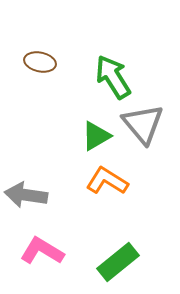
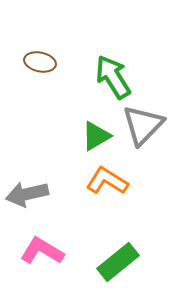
gray triangle: moved 1 px down; rotated 24 degrees clockwise
gray arrow: moved 1 px right, 1 px up; rotated 21 degrees counterclockwise
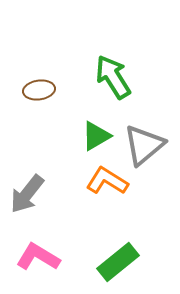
brown ellipse: moved 1 px left, 28 px down; rotated 20 degrees counterclockwise
gray triangle: moved 1 px right, 20 px down; rotated 6 degrees clockwise
gray arrow: rotated 39 degrees counterclockwise
pink L-shape: moved 4 px left, 6 px down
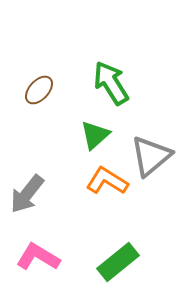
green arrow: moved 2 px left, 6 px down
brown ellipse: rotated 40 degrees counterclockwise
green triangle: moved 1 px left, 1 px up; rotated 12 degrees counterclockwise
gray triangle: moved 7 px right, 11 px down
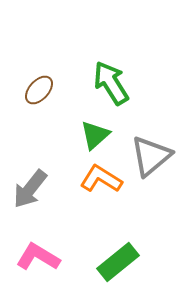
orange L-shape: moved 6 px left, 2 px up
gray arrow: moved 3 px right, 5 px up
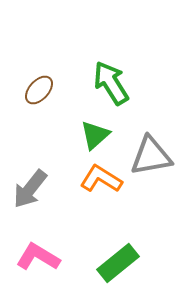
gray triangle: rotated 30 degrees clockwise
green rectangle: moved 1 px down
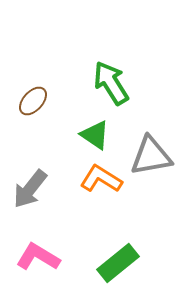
brown ellipse: moved 6 px left, 11 px down
green triangle: rotated 44 degrees counterclockwise
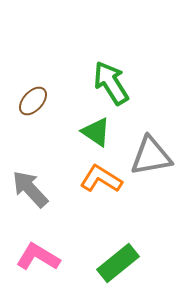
green triangle: moved 1 px right, 3 px up
gray arrow: rotated 99 degrees clockwise
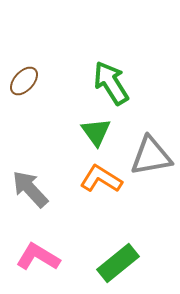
brown ellipse: moved 9 px left, 20 px up
green triangle: rotated 20 degrees clockwise
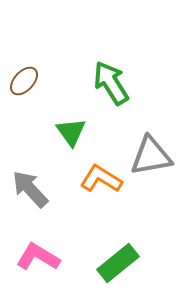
green triangle: moved 25 px left
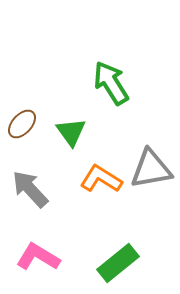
brown ellipse: moved 2 px left, 43 px down
gray triangle: moved 13 px down
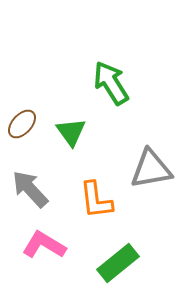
orange L-shape: moved 5 px left, 21 px down; rotated 129 degrees counterclockwise
pink L-shape: moved 6 px right, 12 px up
